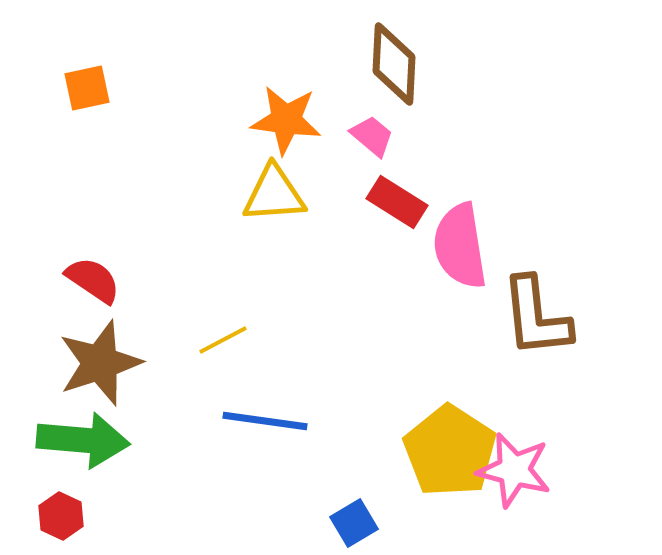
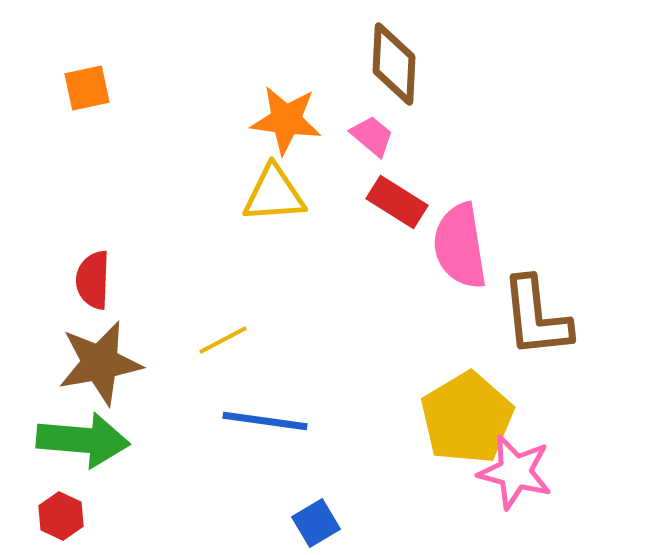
red semicircle: rotated 122 degrees counterclockwise
brown star: rotated 8 degrees clockwise
yellow pentagon: moved 17 px right, 33 px up; rotated 8 degrees clockwise
pink star: moved 1 px right, 2 px down
blue square: moved 38 px left
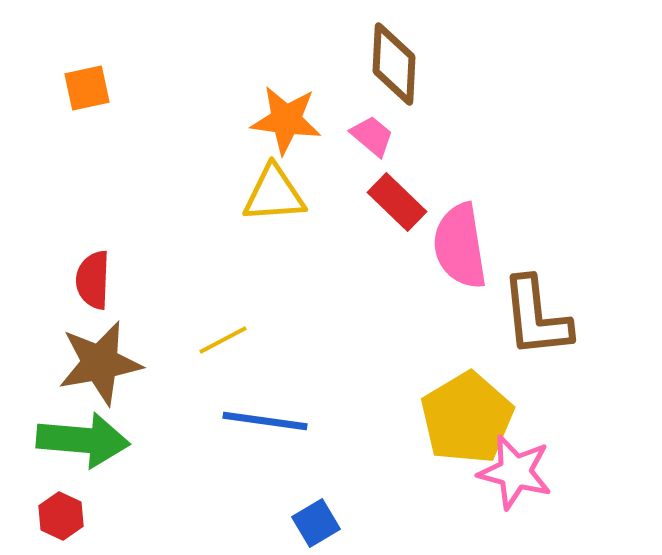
red rectangle: rotated 12 degrees clockwise
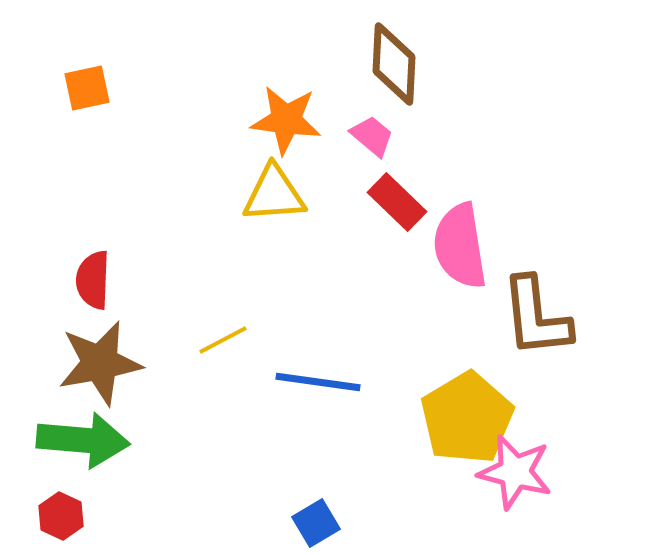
blue line: moved 53 px right, 39 px up
